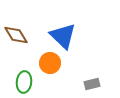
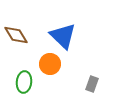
orange circle: moved 1 px down
gray rectangle: rotated 56 degrees counterclockwise
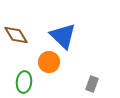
orange circle: moved 1 px left, 2 px up
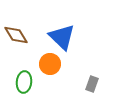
blue triangle: moved 1 px left, 1 px down
orange circle: moved 1 px right, 2 px down
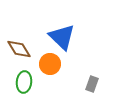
brown diamond: moved 3 px right, 14 px down
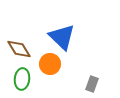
green ellipse: moved 2 px left, 3 px up
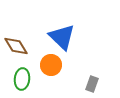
brown diamond: moved 3 px left, 3 px up
orange circle: moved 1 px right, 1 px down
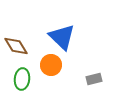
gray rectangle: moved 2 px right, 5 px up; rotated 56 degrees clockwise
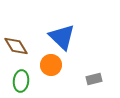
green ellipse: moved 1 px left, 2 px down
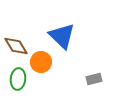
blue triangle: moved 1 px up
orange circle: moved 10 px left, 3 px up
green ellipse: moved 3 px left, 2 px up
